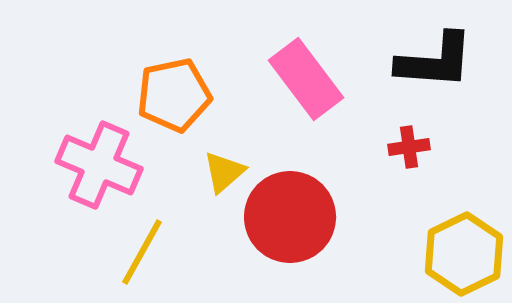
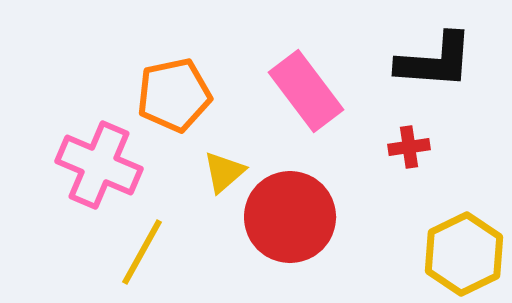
pink rectangle: moved 12 px down
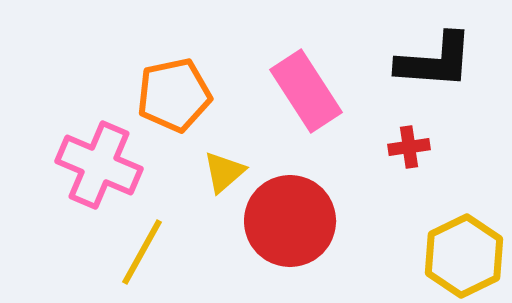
pink rectangle: rotated 4 degrees clockwise
red circle: moved 4 px down
yellow hexagon: moved 2 px down
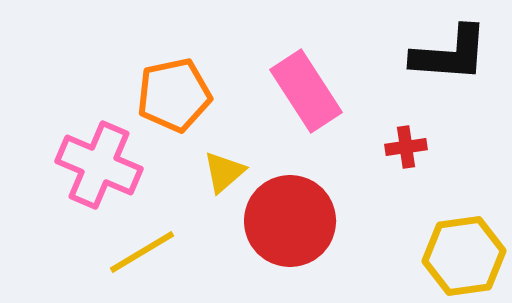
black L-shape: moved 15 px right, 7 px up
red cross: moved 3 px left
yellow line: rotated 30 degrees clockwise
yellow hexagon: rotated 18 degrees clockwise
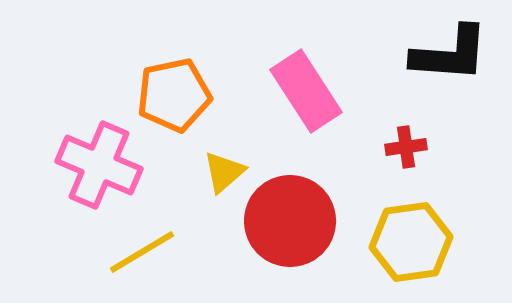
yellow hexagon: moved 53 px left, 14 px up
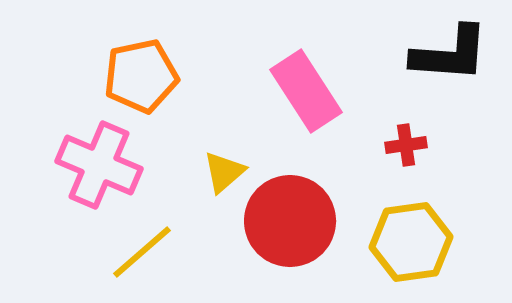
orange pentagon: moved 33 px left, 19 px up
red cross: moved 2 px up
yellow line: rotated 10 degrees counterclockwise
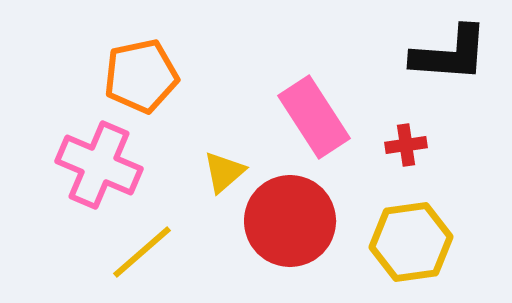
pink rectangle: moved 8 px right, 26 px down
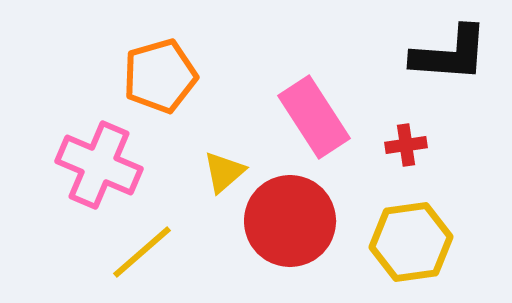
orange pentagon: moved 19 px right; rotated 4 degrees counterclockwise
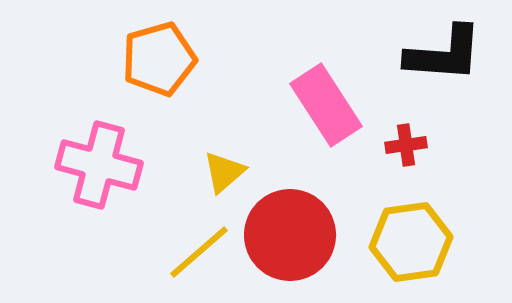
black L-shape: moved 6 px left
orange pentagon: moved 1 px left, 17 px up
pink rectangle: moved 12 px right, 12 px up
pink cross: rotated 8 degrees counterclockwise
red circle: moved 14 px down
yellow line: moved 57 px right
